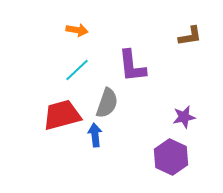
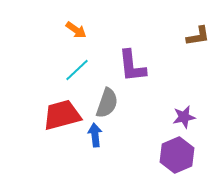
orange arrow: moved 1 px left; rotated 25 degrees clockwise
brown L-shape: moved 8 px right
purple hexagon: moved 6 px right, 2 px up; rotated 12 degrees clockwise
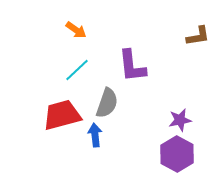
purple star: moved 4 px left, 3 px down
purple hexagon: moved 1 px up; rotated 8 degrees counterclockwise
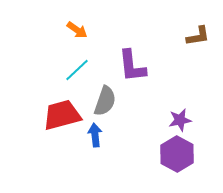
orange arrow: moved 1 px right
gray semicircle: moved 2 px left, 2 px up
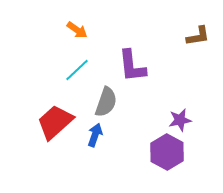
gray semicircle: moved 1 px right, 1 px down
red trapezoid: moved 7 px left, 7 px down; rotated 27 degrees counterclockwise
blue arrow: rotated 25 degrees clockwise
purple hexagon: moved 10 px left, 2 px up
